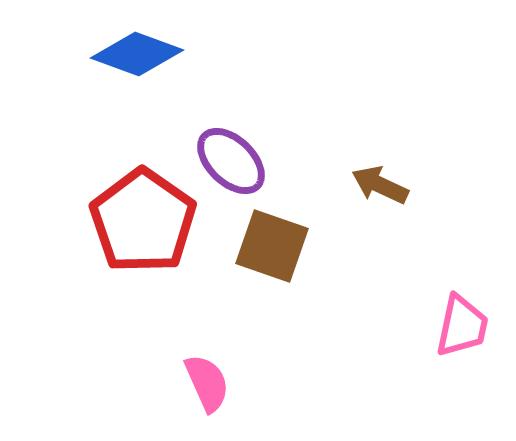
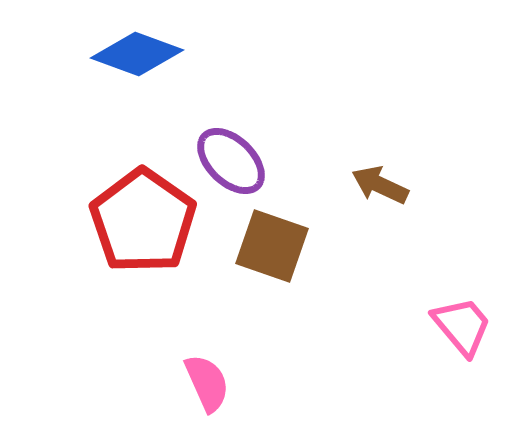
pink trapezoid: rotated 52 degrees counterclockwise
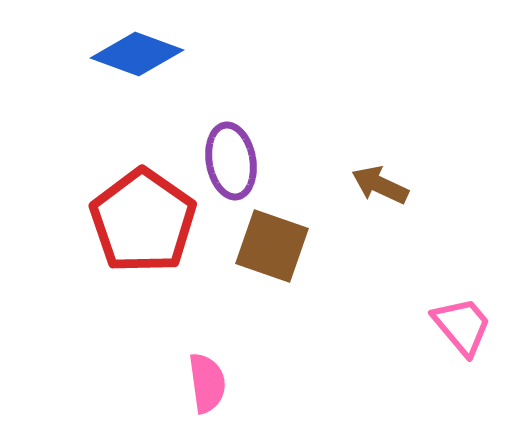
purple ellipse: rotated 36 degrees clockwise
pink semicircle: rotated 16 degrees clockwise
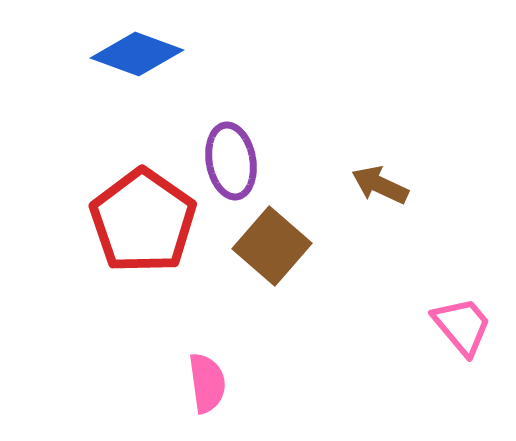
brown square: rotated 22 degrees clockwise
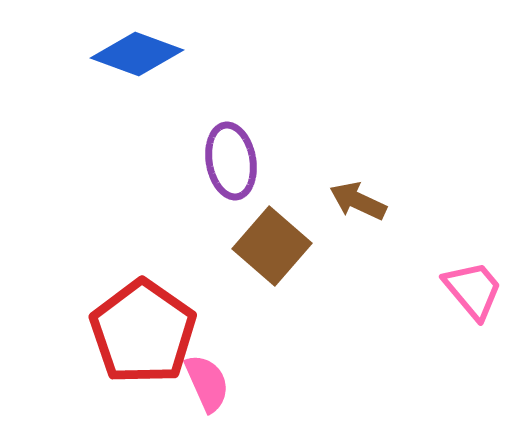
brown arrow: moved 22 px left, 16 px down
red pentagon: moved 111 px down
pink trapezoid: moved 11 px right, 36 px up
pink semicircle: rotated 16 degrees counterclockwise
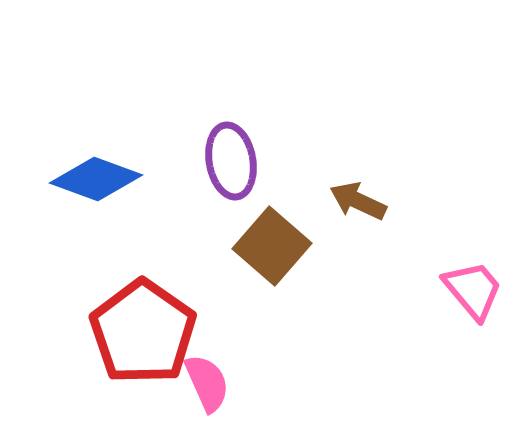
blue diamond: moved 41 px left, 125 px down
